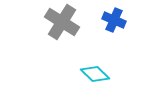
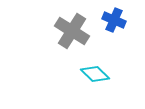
gray cross: moved 10 px right, 9 px down
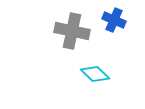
gray cross: rotated 20 degrees counterclockwise
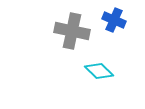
cyan diamond: moved 4 px right, 3 px up
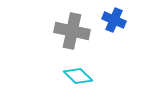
cyan diamond: moved 21 px left, 5 px down
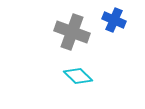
gray cross: moved 1 px down; rotated 8 degrees clockwise
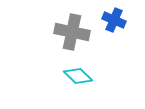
gray cross: rotated 8 degrees counterclockwise
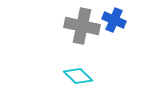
gray cross: moved 10 px right, 6 px up
